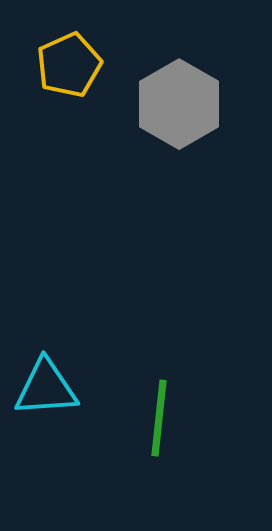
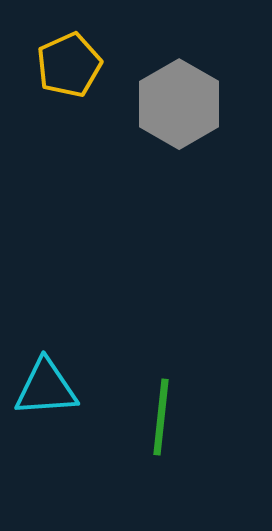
green line: moved 2 px right, 1 px up
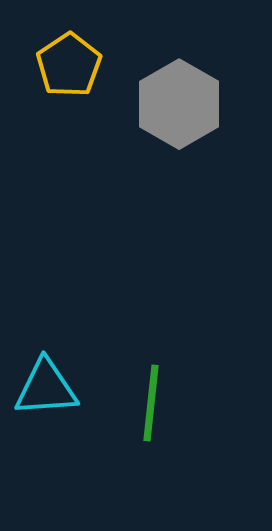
yellow pentagon: rotated 10 degrees counterclockwise
green line: moved 10 px left, 14 px up
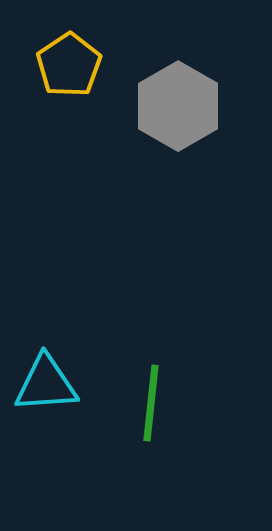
gray hexagon: moved 1 px left, 2 px down
cyan triangle: moved 4 px up
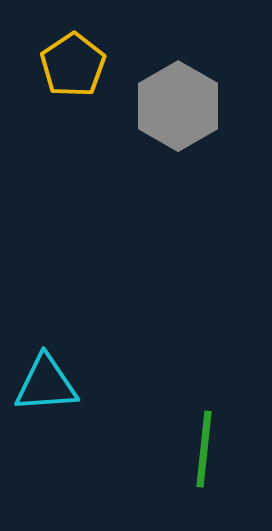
yellow pentagon: moved 4 px right
green line: moved 53 px right, 46 px down
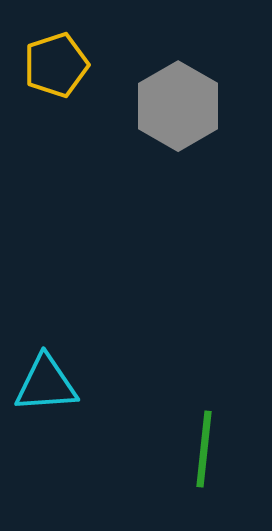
yellow pentagon: moved 17 px left; rotated 16 degrees clockwise
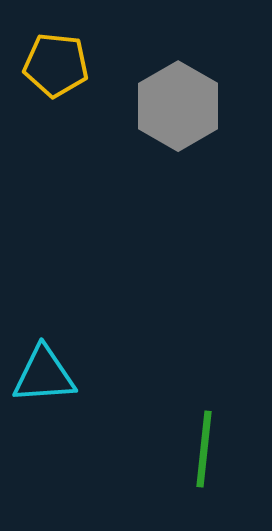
yellow pentagon: rotated 24 degrees clockwise
cyan triangle: moved 2 px left, 9 px up
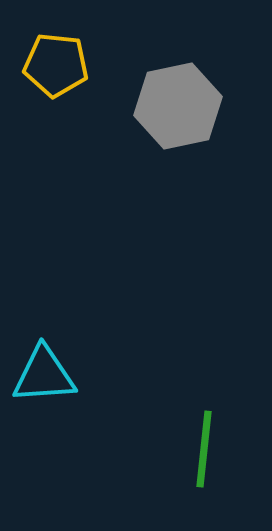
gray hexagon: rotated 18 degrees clockwise
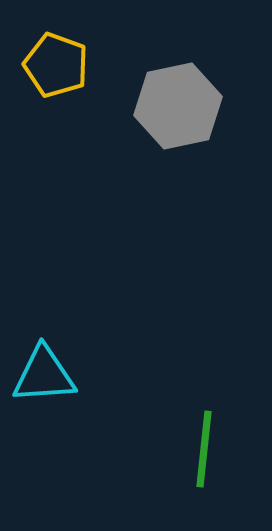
yellow pentagon: rotated 14 degrees clockwise
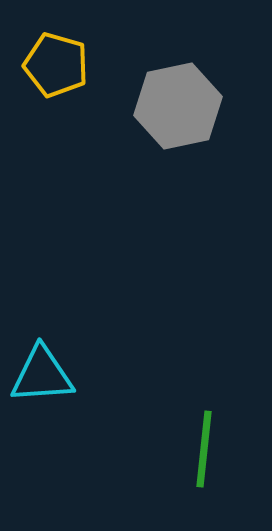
yellow pentagon: rotated 4 degrees counterclockwise
cyan triangle: moved 2 px left
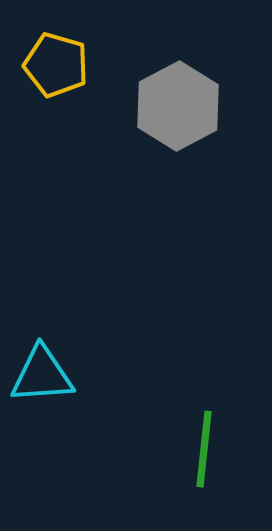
gray hexagon: rotated 16 degrees counterclockwise
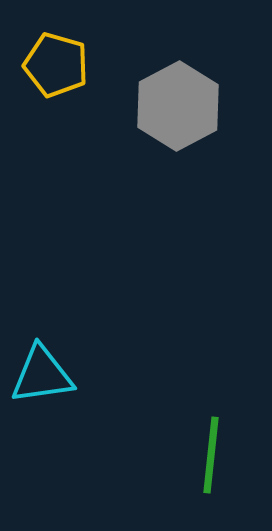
cyan triangle: rotated 4 degrees counterclockwise
green line: moved 7 px right, 6 px down
